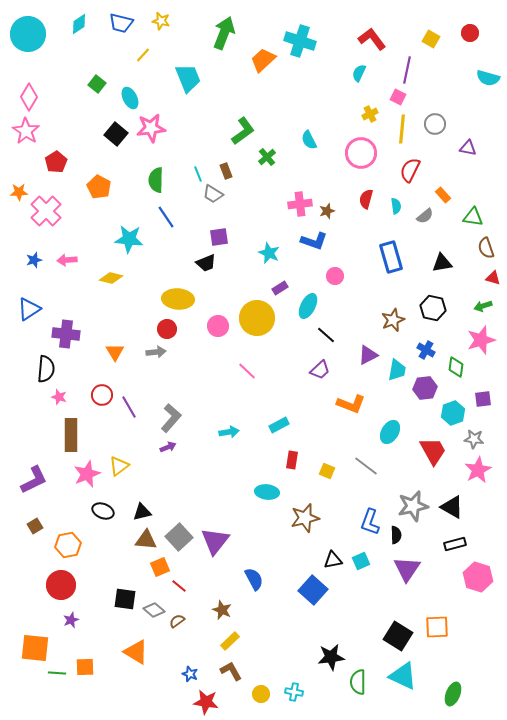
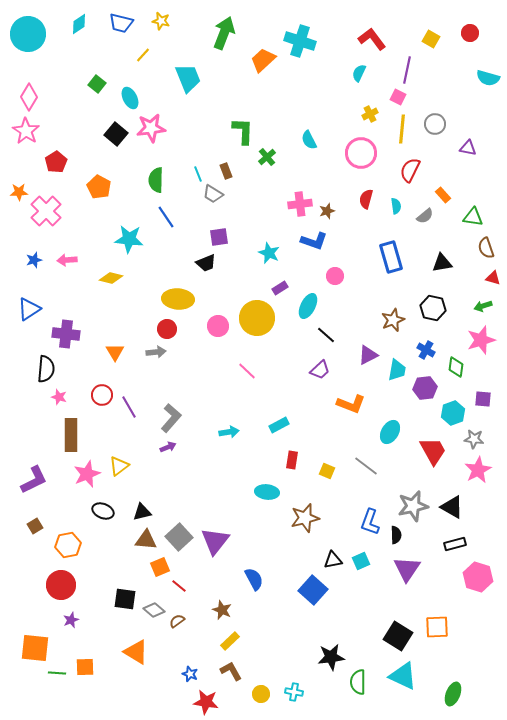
green L-shape at (243, 131): rotated 52 degrees counterclockwise
purple square at (483, 399): rotated 12 degrees clockwise
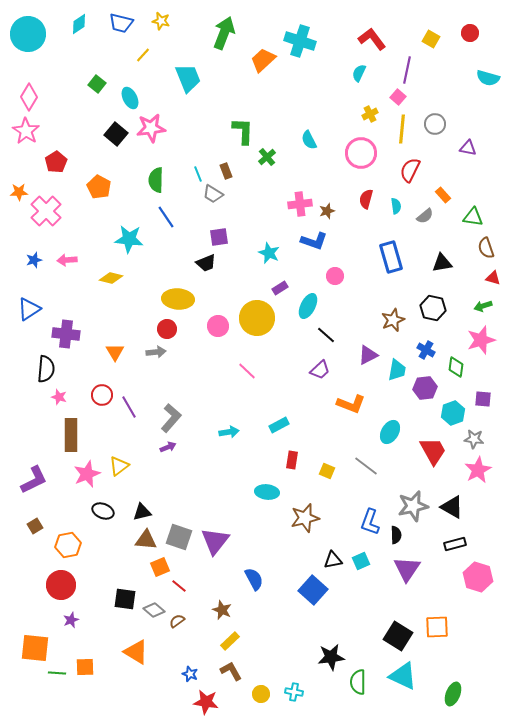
pink square at (398, 97): rotated 14 degrees clockwise
gray square at (179, 537): rotated 28 degrees counterclockwise
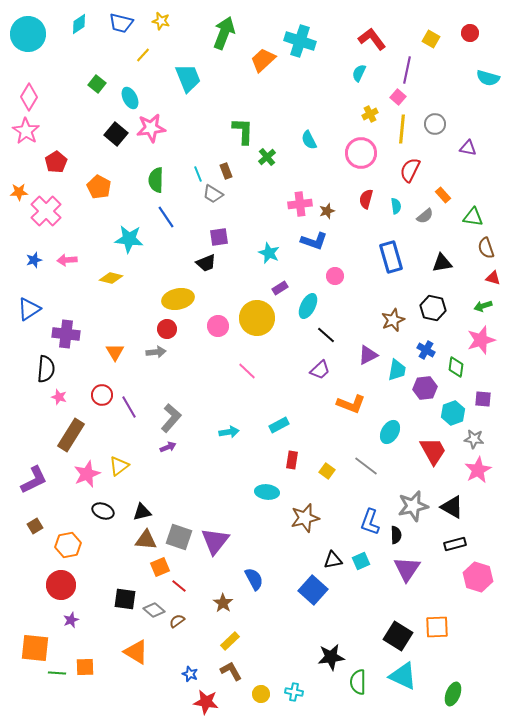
yellow ellipse at (178, 299): rotated 16 degrees counterclockwise
brown rectangle at (71, 435): rotated 32 degrees clockwise
yellow square at (327, 471): rotated 14 degrees clockwise
brown star at (222, 610): moved 1 px right, 7 px up; rotated 12 degrees clockwise
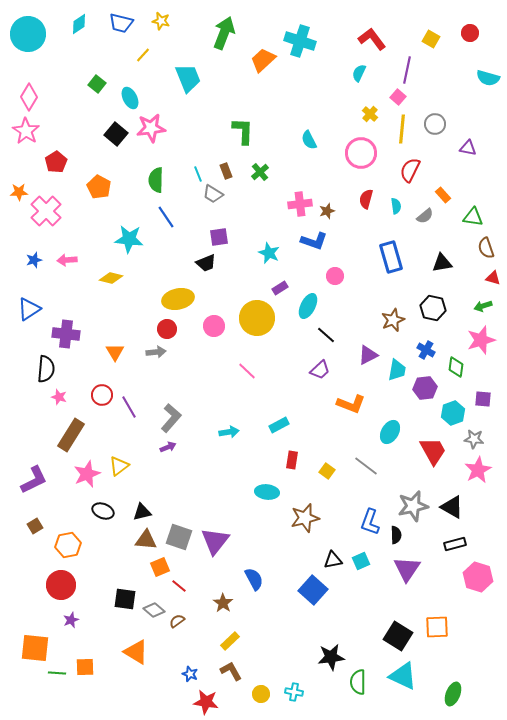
yellow cross at (370, 114): rotated 21 degrees counterclockwise
green cross at (267, 157): moved 7 px left, 15 px down
pink circle at (218, 326): moved 4 px left
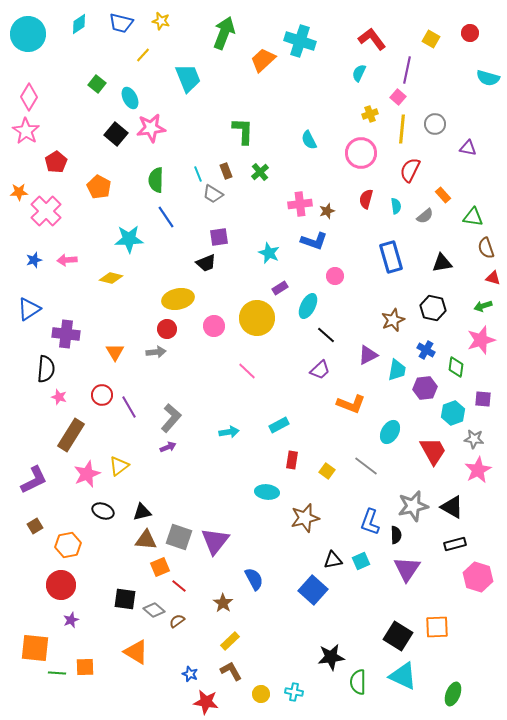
yellow cross at (370, 114): rotated 28 degrees clockwise
cyan star at (129, 239): rotated 8 degrees counterclockwise
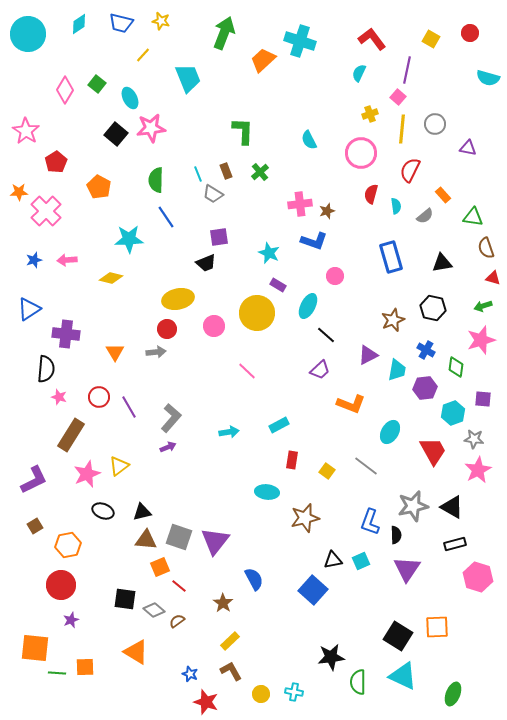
pink diamond at (29, 97): moved 36 px right, 7 px up
red semicircle at (366, 199): moved 5 px right, 5 px up
purple rectangle at (280, 288): moved 2 px left, 3 px up; rotated 63 degrees clockwise
yellow circle at (257, 318): moved 5 px up
red circle at (102, 395): moved 3 px left, 2 px down
red star at (206, 702): rotated 10 degrees clockwise
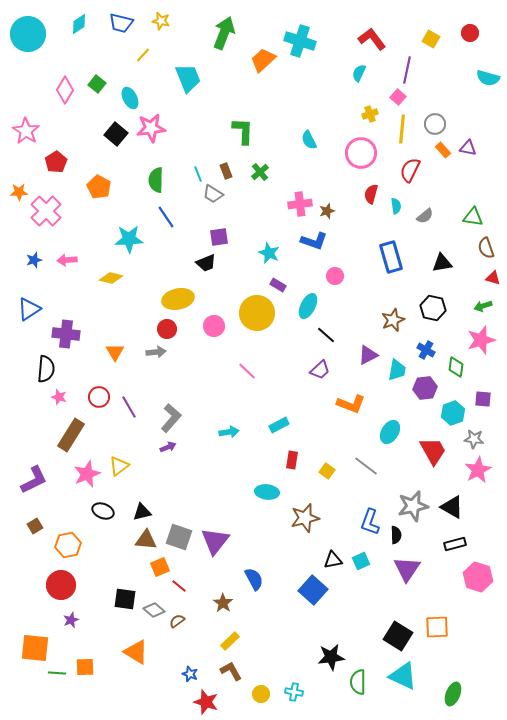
orange rectangle at (443, 195): moved 45 px up
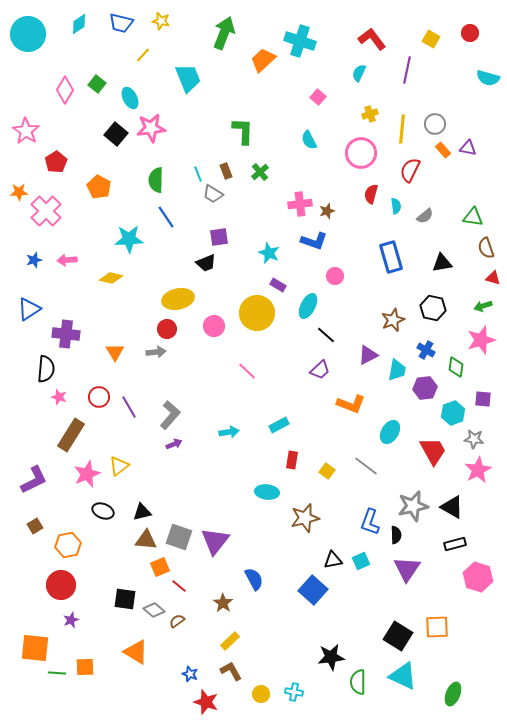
pink square at (398, 97): moved 80 px left
gray L-shape at (171, 418): moved 1 px left, 3 px up
purple arrow at (168, 447): moved 6 px right, 3 px up
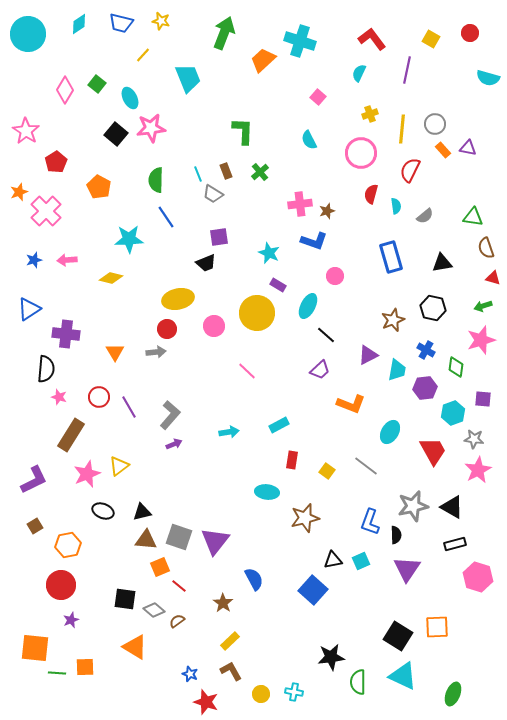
orange star at (19, 192): rotated 18 degrees counterclockwise
orange triangle at (136, 652): moved 1 px left, 5 px up
